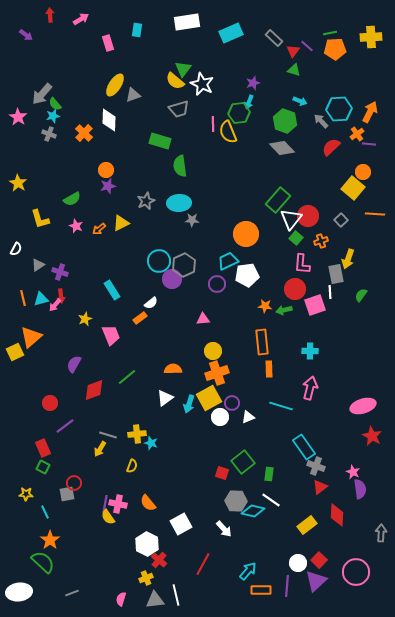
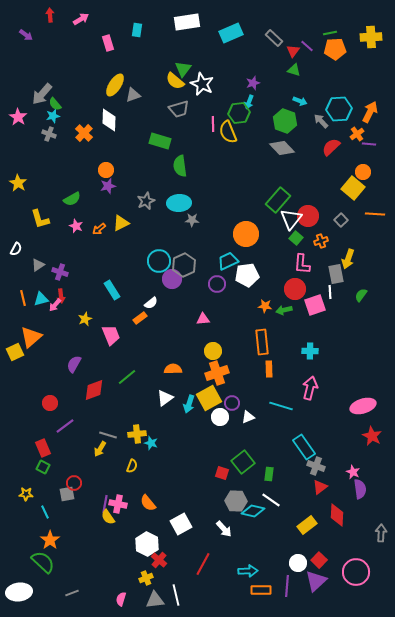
cyan arrow at (248, 571): rotated 48 degrees clockwise
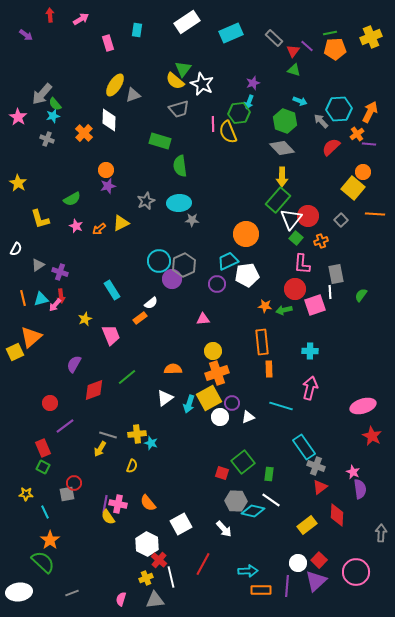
white rectangle at (187, 22): rotated 25 degrees counterclockwise
yellow cross at (371, 37): rotated 20 degrees counterclockwise
gray cross at (49, 134): moved 2 px left, 5 px down
yellow arrow at (348, 259): moved 66 px left, 82 px up; rotated 18 degrees counterclockwise
white line at (176, 595): moved 5 px left, 18 px up
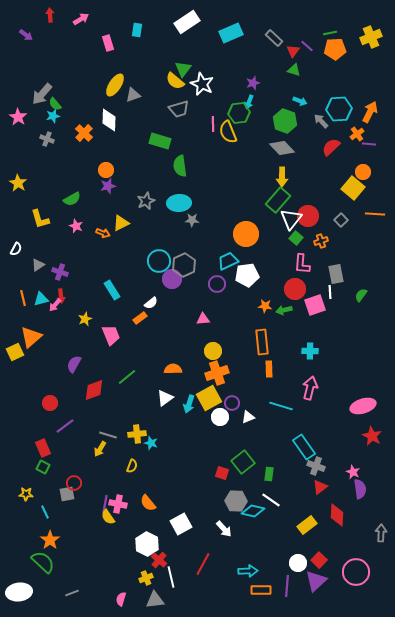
orange arrow at (99, 229): moved 4 px right, 4 px down; rotated 120 degrees counterclockwise
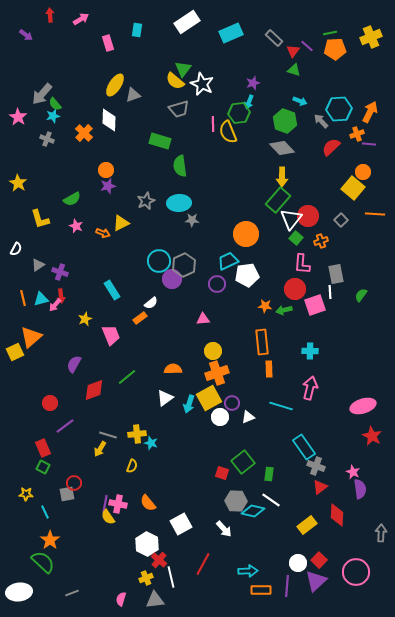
orange cross at (357, 134): rotated 16 degrees clockwise
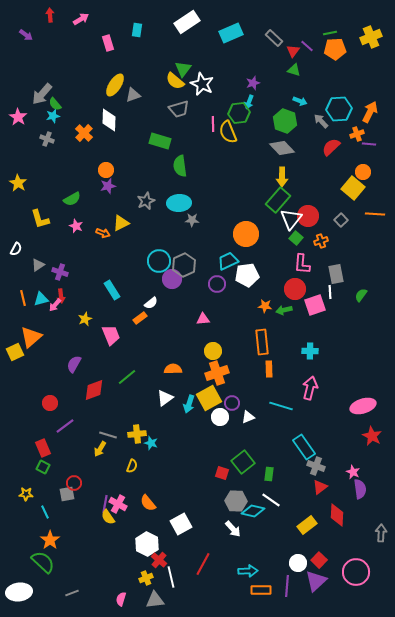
pink cross at (118, 504): rotated 18 degrees clockwise
white arrow at (224, 529): moved 9 px right
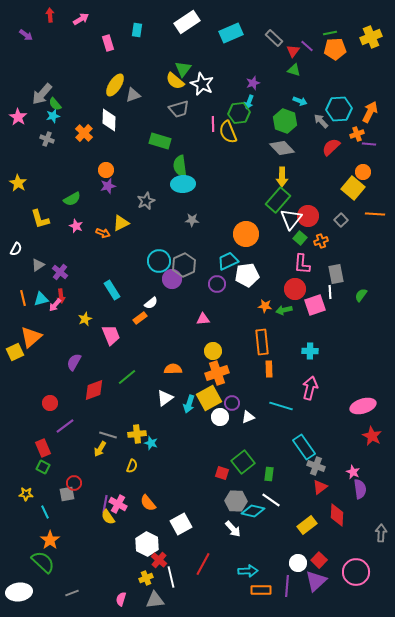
cyan ellipse at (179, 203): moved 4 px right, 19 px up
green square at (296, 238): moved 4 px right
purple cross at (60, 272): rotated 21 degrees clockwise
purple semicircle at (74, 364): moved 2 px up
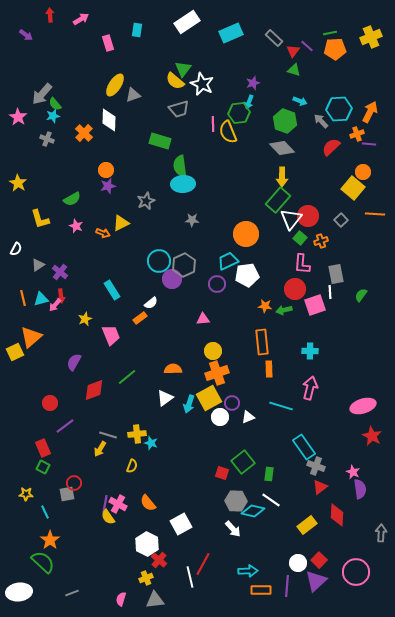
white line at (171, 577): moved 19 px right
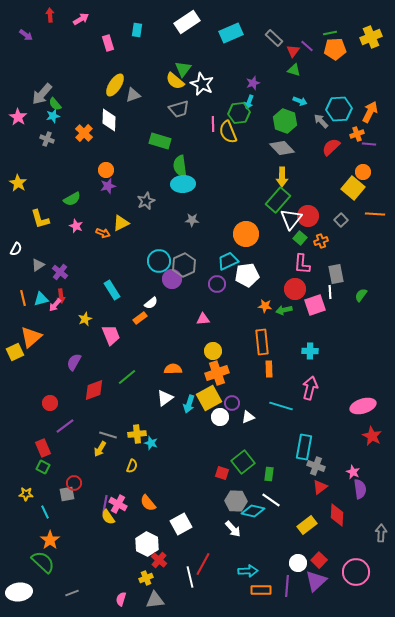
cyan rectangle at (304, 447): rotated 45 degrees clockwise
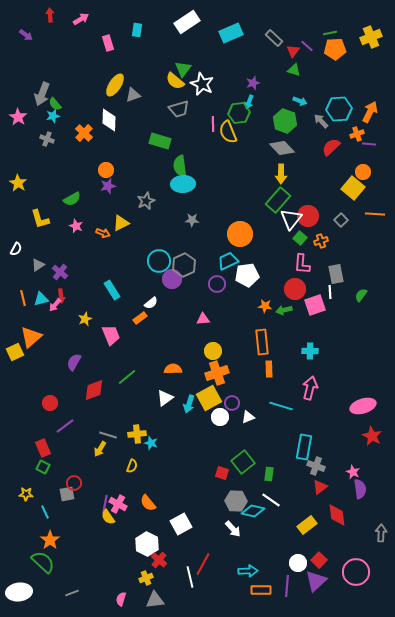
gray arrow at (42, 94): rotated 20 degrees counterclockwise
yellow arrow at (282, 177): moved 1 px left, 3 px up
orange circle at (246, 234): moved 6 px left
red diamond at (337, 515): rotated 10 degrees counterclockwise
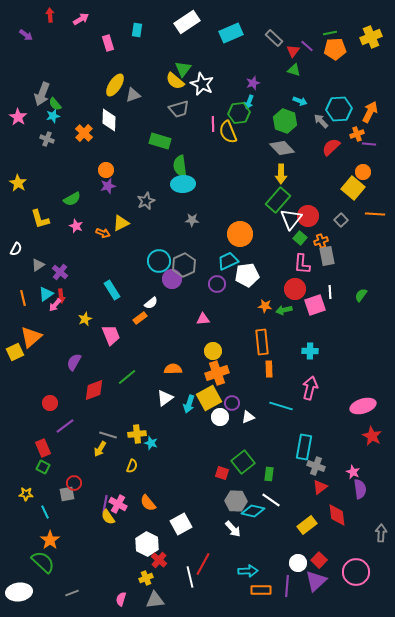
gray rectangle at (336, 274): moved 9 px left, 18 px up
cyan triangle at (41, 299): moved 5 px right, 5 px up; rotated 21 degrees counterclockwise
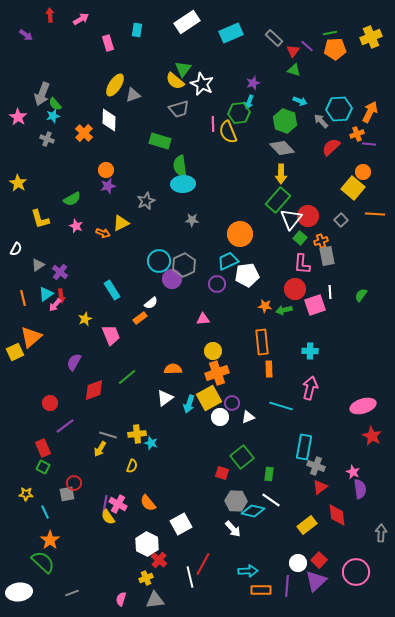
green square at (243, 462): moved 1 px left, 5 px up
